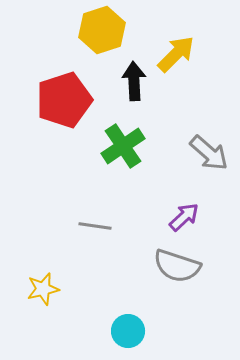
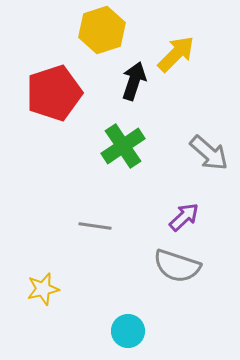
black arrow: rotated 21 degrees clockwise
red pentagon: moved 10 px left, 7 px up
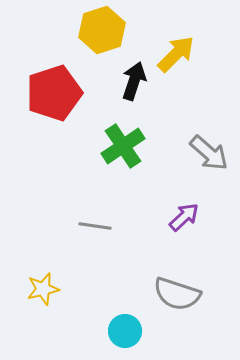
gray semicircle: moved 28 px down
cyan circle: moved 3 px left
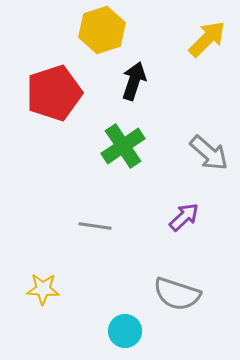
yellow arrow: moved 31 px right, 15 px up
yellow star: rotated 16 degrees clockwise
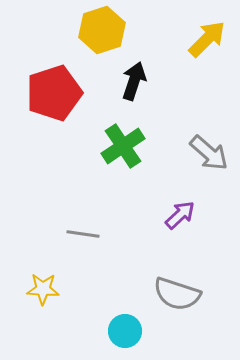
purple arrow: moved 4 px left, 2 px up
gray line: moved 12 px left, 8 px down
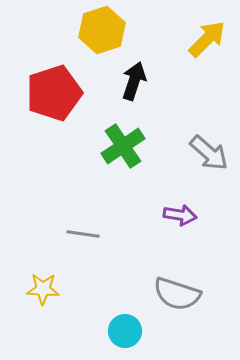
purple arrow: rotated 52 degrees clockwise
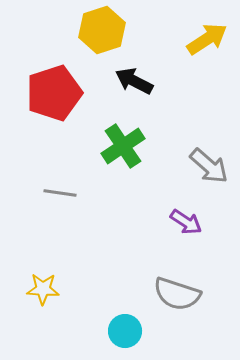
yellow arrow: rotated 12 degrees clockwise
black arrow: rotated 81 degrees counterclockwise
gray arrow: moved 13 px down
purple arrow: moved 6 px right, 7 px down; rotated 24 degrees clockwise
gray line: moved 23 px left, 41 px up
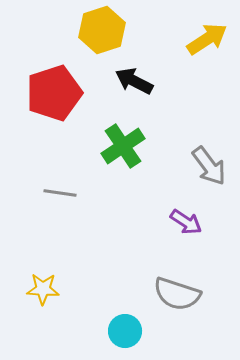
gray arrow: rotated 12 degrees clockwise
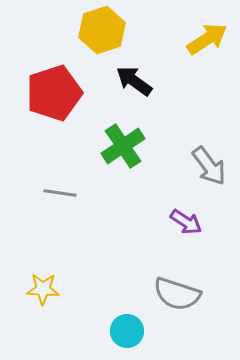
black arrow: rotated 9 degrees clockwise
cyan circle: moved 2 px right
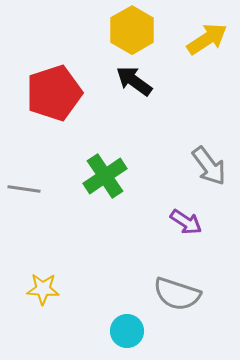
yellow hexagon: moved 30 px right; rotated 12 degrees counterclockwise
green cross: moved 18 px left, 30 px down
gray line: moved 36 px left, 4 px up
